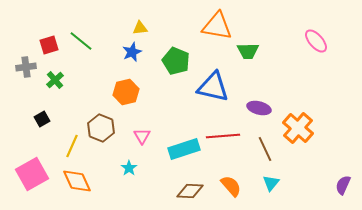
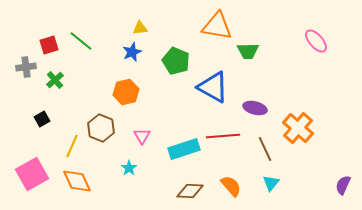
blue triangle: rotated 16 degrees clockwise
purple ellipse: moved 4 px left
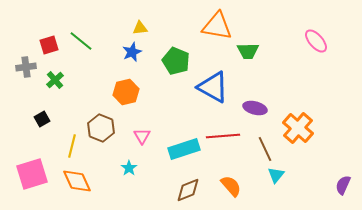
yellow line: rotated 10 degrees counterclockwise
pink square: rotated 12 degrees clockwise
cyan triangle: moved 5 px right, 8 px up
brown diamond: moved 2 px left, 1 px up; rotated 24 degrees counterclockwise
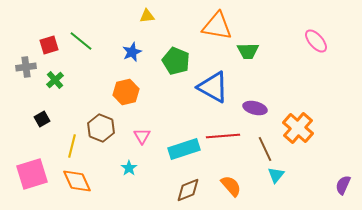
yellow triangle: moved 7 px right, 12 px up
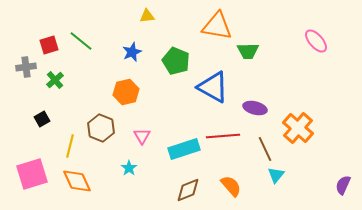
yellow line: moved 2 px left
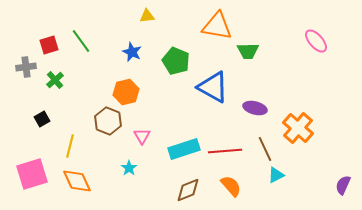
green line: rotated 15 degrees clockwise
blue star: rotated 24 degrees counterclockwise
brown hexagon: moved 7 px right, 7 px up
red line: moved 2 px right, 15 px down
cyan triangle: rotated 24 degrees clockwise
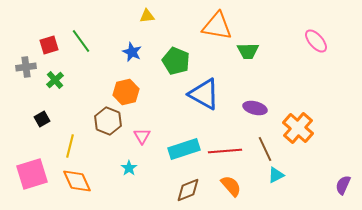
blue triangle: moved 9 px left, 7 px down
